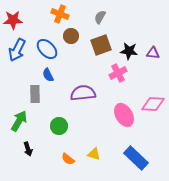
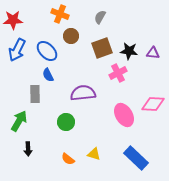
brown square: moved 1 px right, 3 px down
blue ellipse: moved 2 px down
green circle: moved 7 px right, 4 px up
black arrow: rotated 16 degrees clockwise
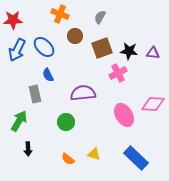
brown circle: moved 4 px right
blue ellipse: moved 3 px left, 4 px up
gray rectangle: rotated 12 degrees counterclockwise
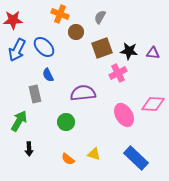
brown circle: moved 1 px right, 4 px up
black arrow: moved 1 px right
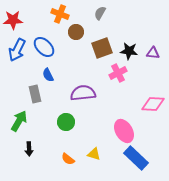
gray semicircle: moved 4 px up
pink ellipse: moved 16 px down
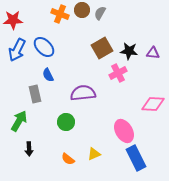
brown circle: moved 6 px right, 22 px up
brown square: rotated 10 degrees counterclockwise
yellow triangle: rotated 40 degrees counterclockwise
blue rectangle: rotated 20 degrees clockwise
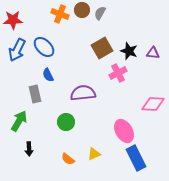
black star: rotated 12 degrees clockwise
